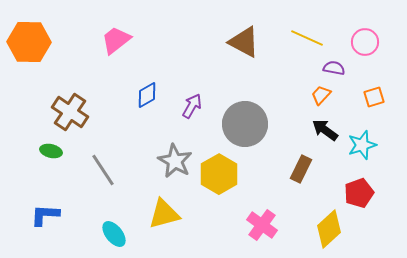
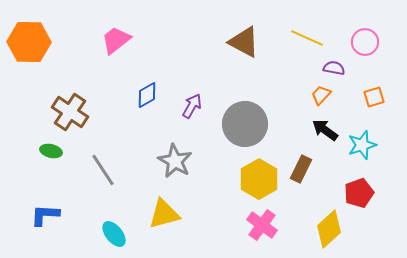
yellow hexagon: moved 40 px right, 5 px down
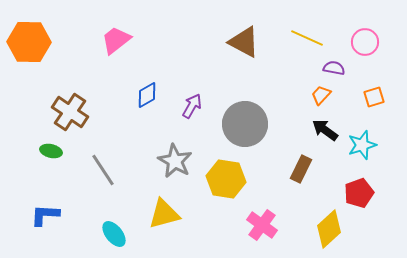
yellow hexagon: moved 33 px left; rotated 21 degrees counterclockwise
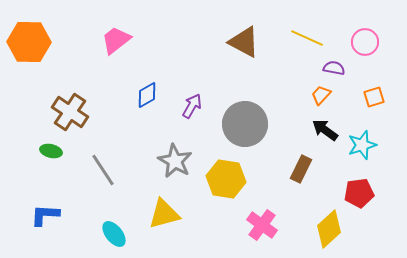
red pentagon: rotated 12 degrees clockwise
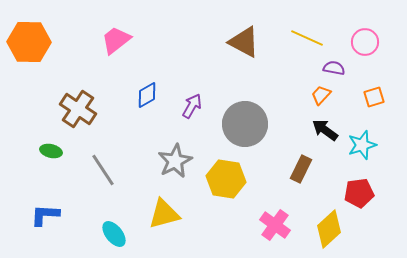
brown cross: moved 8 px right, 3 px up
gray star: rotated 16 degrees clockwise
pink cross: moved 13 px right
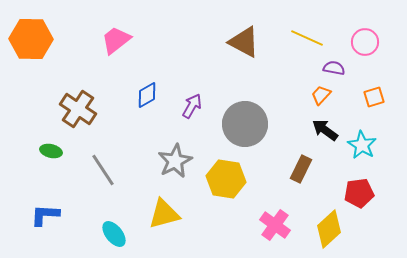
orange hexagon: moved 2 px right, 3 px up
cyan star: rotated 24 degrees counterclockwise
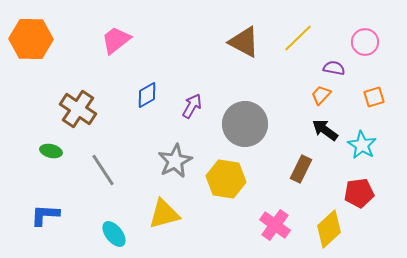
yellow line: moved 9 px left; rotated 68 degrees counterclockwise
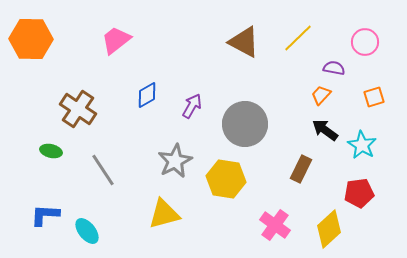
cyan ellipse: moved 27 px left, 3 px up
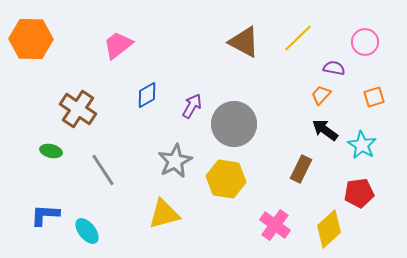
pink trapezoid: moved 2 px right, 5 px down
gray circle: moved 11 px left
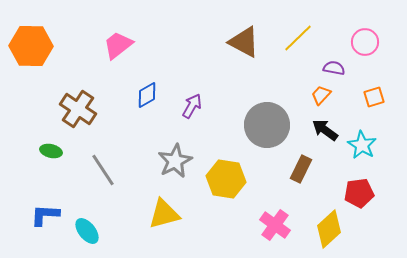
orange hexagon: moved 7 px down
gray circle: moved 33 px right, 1 px down
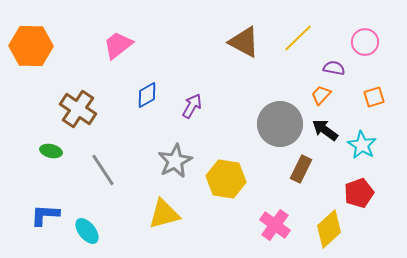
gray circle: moved 13 px right, 1 px up
red pentagon: rotated 12 degrees counterclockwise
